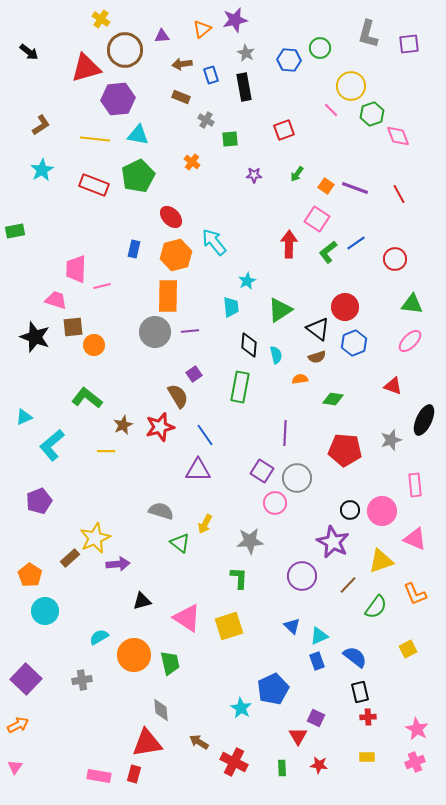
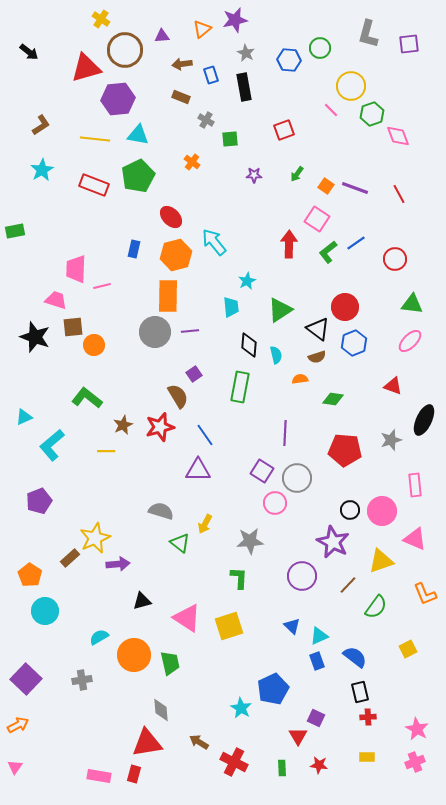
orange L-shape at (415, 594): moved 10 px right
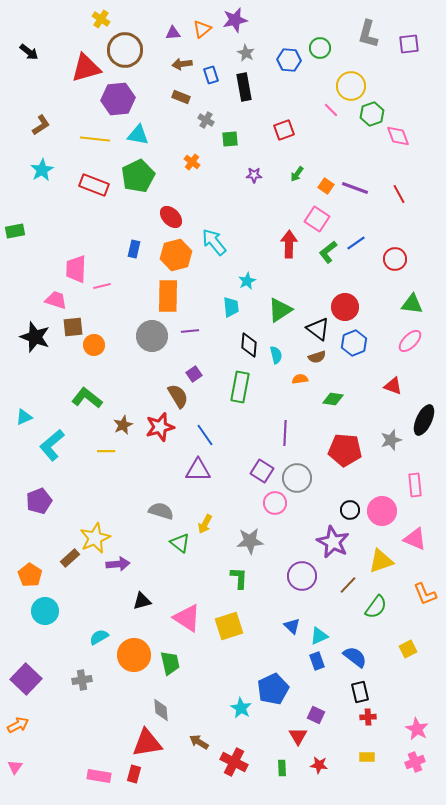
purple triangle at (162, 36): moved 11 px right, 3 px up
gray circle at (155, 332): moved 3 px left, 4 px down
purple square at (316, 718): moved 3 px up
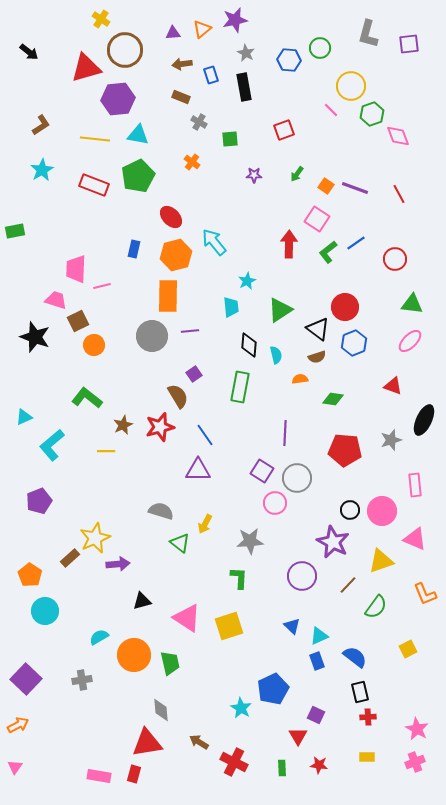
gray cross at (206, 120): moved 7 px left, 2 px down
brown square at (73, 327): moved 5 px right, 6 px up; rotated 20 degrees counterclockwise
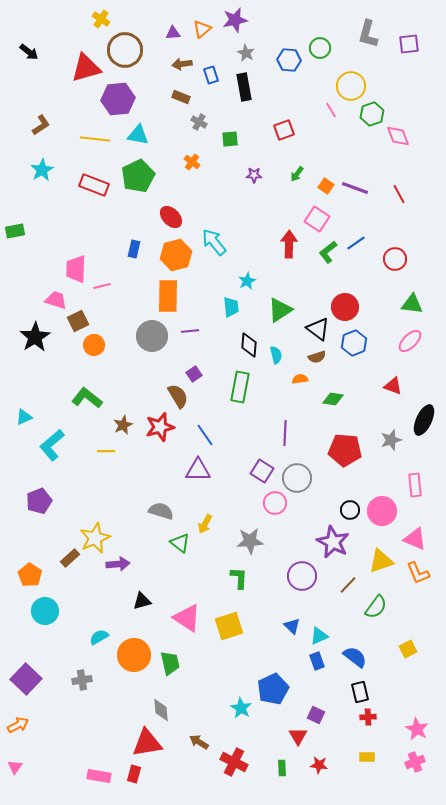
pink line at (331, 110): rotated 14 degrees clockwise
black star at (35, 337): rotated 20 degrees clockwise
orange L-shape at (425, 594): moved 7 px left, 21 px up
